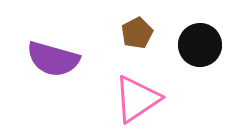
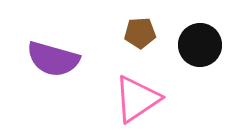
brown pentagon: moved 3 px right; rotated 24 degrees clockwise
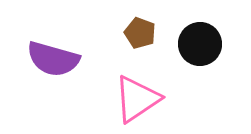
brown pentagon: rotated 24 degrees clockwise
black circle: moved 1 px up
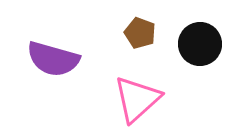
pink triangle: rotated 8 degrees counterclockwise
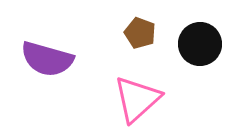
purple semicircle: moved 6 px left
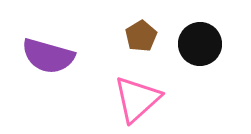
brown pentagon: moved 1 px right, 3 px down; rotated 20 degrees clockwise
purple semicircle: moved 1 px right, 3 px up
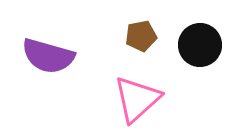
brown pentagon: rotated 20 degrees clockwise
black circle: moved 1 px down
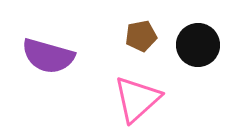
black circle: moved 2 px left
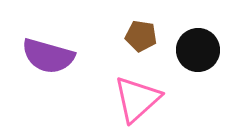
brown pentagon: rotated 20 degrees clockwise
black circle: moved 5 px down
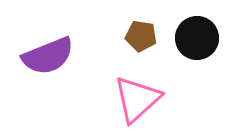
black circle: moved 1 px left, 12 px up
purple semicircle: rotated 38 degrees counterclockwise
